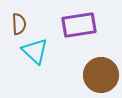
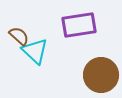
brown semicircle: moved 12 px down; rotated 45 degrees counterclockwise
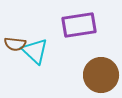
brown semicircle: moved 4 px left, 8 px down; rotated 145 degrees clockwise
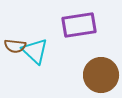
brown semicircle: moved 2 px down
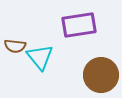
cyan triangle: moved 5 px right, 6 px down; rotated 8 degrees clockwise
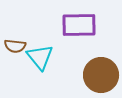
purple rectangle: rotated 8 degrees clockwise
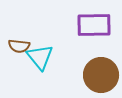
purple rectangle: moved 15 px right
brown semicircle: moved 4 px right
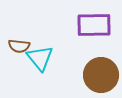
cyan triangle: moved 1 px down
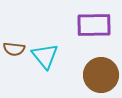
brown semicircle: moved 5 px left, 3 px down
cyan triangle: moved 5 px right, 2 px up
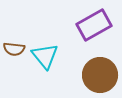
purple rectangle: rotated 28 degrees counterclockwise
brown circle: moved 1 px left
